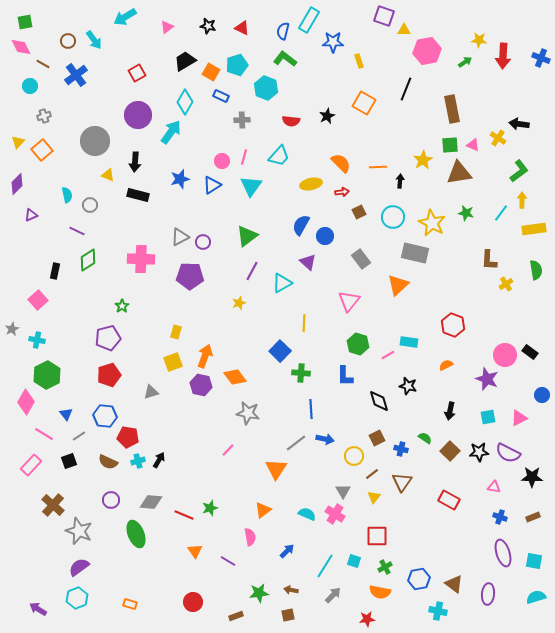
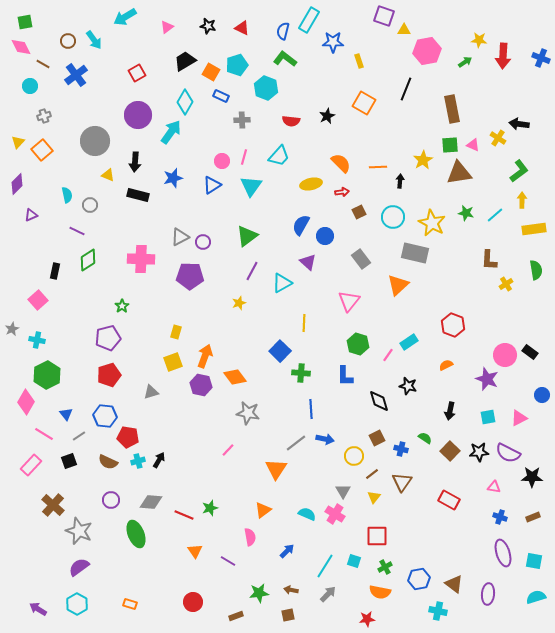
blue star at (180, 179): moved 7 px left, 1 px up
cyan line at (501, 213): moved 6 px left, 2 px down; rotated 12 degrees clockwise
cyan rectangle at (409, 342): rotated 42 degrees counterclockwise
pink line at (388, 355): rotated 24 degrees counterclockwise
gray arrow at (333, 595): moved 5 px left, 1 px up
cyan hexagon at (77, 598): moved 6 px down; rotated 10 degrees counterclockwise
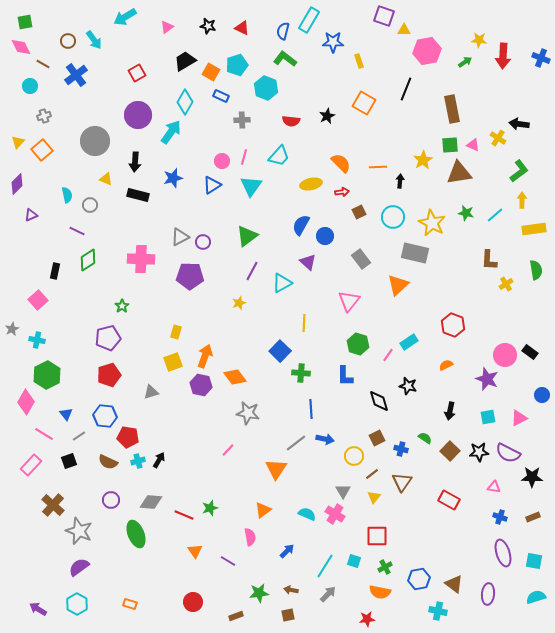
yellow triangle at (108, 175): moved 2 px left, 4 px down
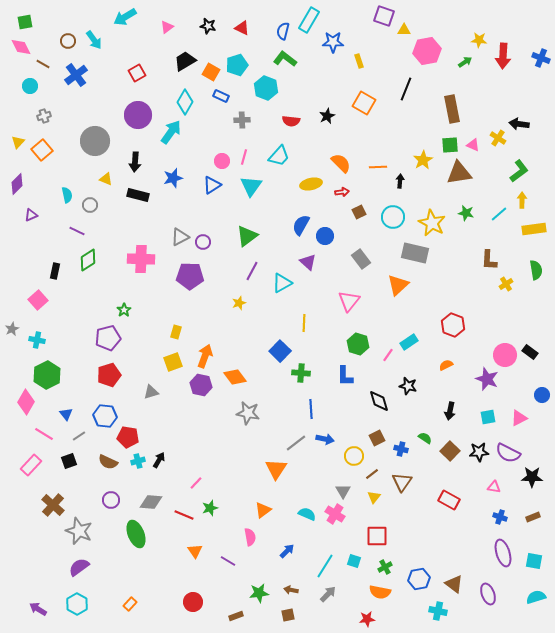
cyan line at (495, 215): moved 4 px right, 1 px up
green star at (122, 306): moved 2 px right, 4 px down
pink line at (228, 450): moved 32 px left, 33 px down
purple ellipse at (488, 594): rotated 25 degrees counterclockwise
orange rectangle at (130, 604): rotated 64 degrees counterclockwise
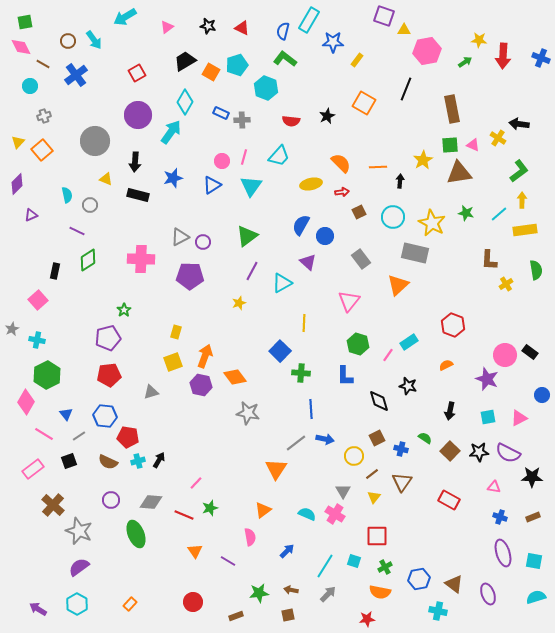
yellow rectangle at (359, 61): moved 2 px left, 1 px up; rotated 56 degrees clockwise
blue rectangle at (221, 96): moved 17 px down
yellow rectangle at (534, 229): moved 9 px left, 1 px down
red pentagon at (109, 375): rotated 10 degrees clockwise
pink rectangle at (31, 465): moved 2 px right, 4 px down; rotated 10 degrees clockwise
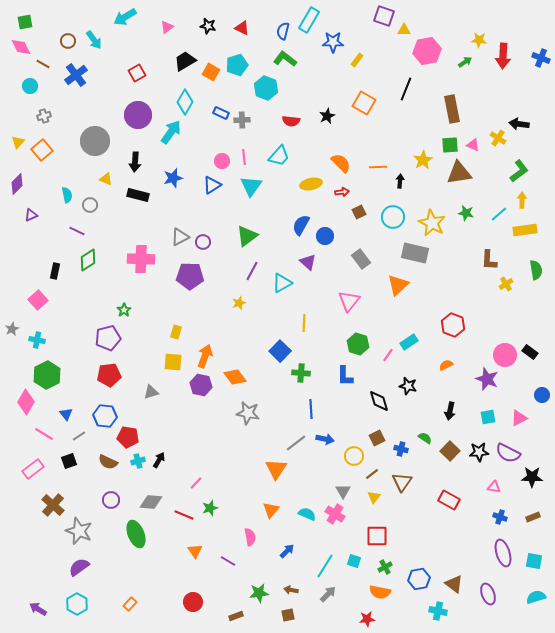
pink line at (244, 157): rotated 21 degrees counterclockwise
yellow square at (173, 362): rotated 24 degrees clockwise
orange triangle at (263, 510): moved 8 px right; rotated 12 degrees counterclockwise
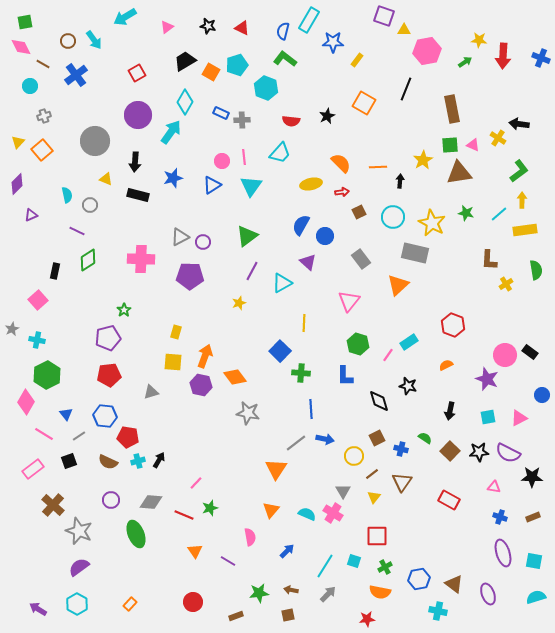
cyan trapezoid at (279, 156): moved 1 px right, 3 px up
pink cross at (335, 514): moved 2 px left, 1 px up
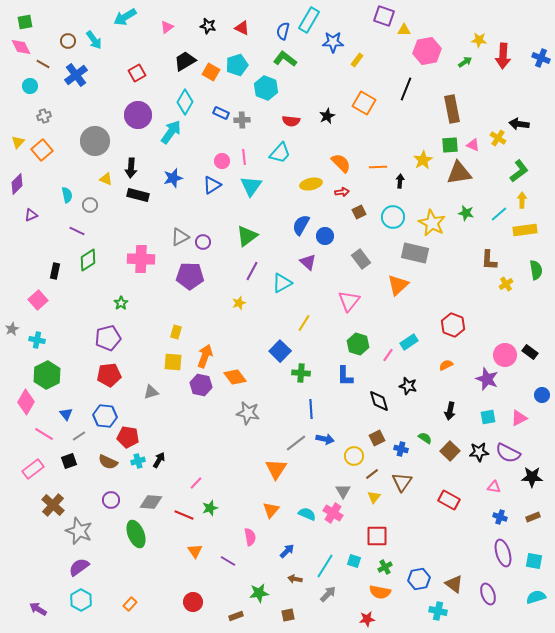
black arrow at (135, 162): moved 4 px left, 6 px down
green star at (124, 310): moved 3 px left, 7 px up
yellow line at (304, 323): rotated 30 degrees clockwise
brown arrow at (291, 590): moved 4 px right, 11 px up
cyan hexagon at (77, 604): moved 4 px right, 4 px up
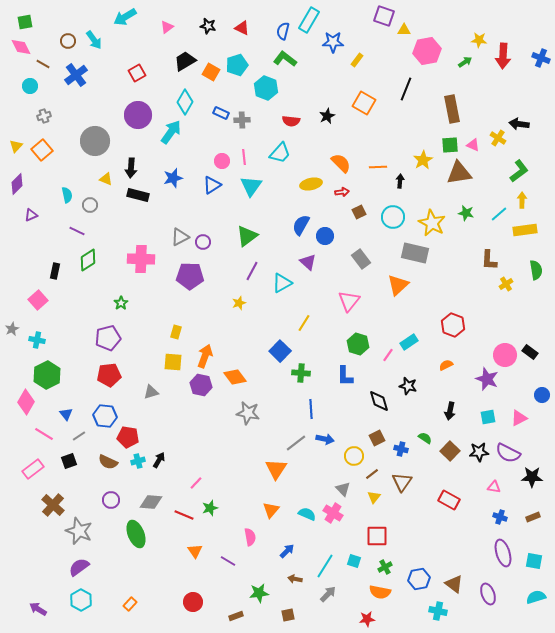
yellow triangle at (18, 142): moved 2 px left, 4 px down
gray triangle at (343, 491): moved 2 px up; rotated 14 degrees counterclockwise
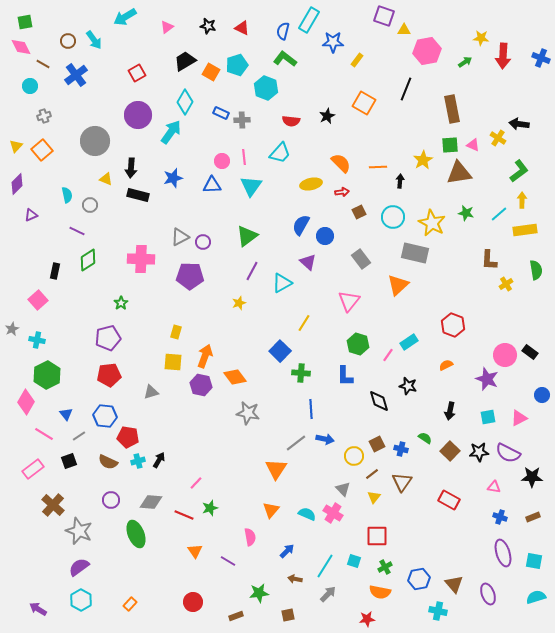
yellow star at (479, 40): moved 2 px right, 2 px up
blue triangle at (212, 185): rotated 30 degrees clockwise
brown square at (377, 438): moved 6 px down
brown triangle at (454, 584): rotated 12 degrees clockwise
